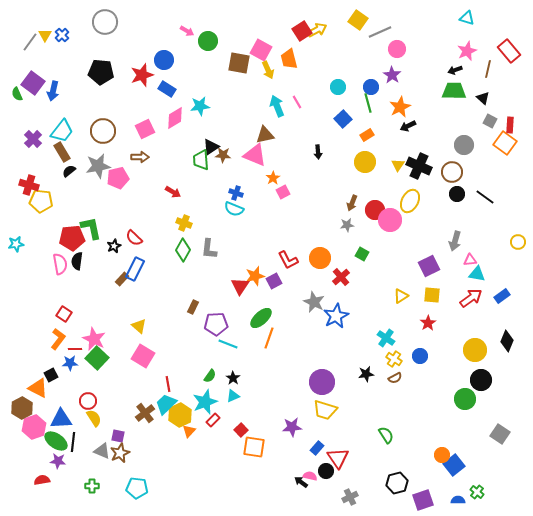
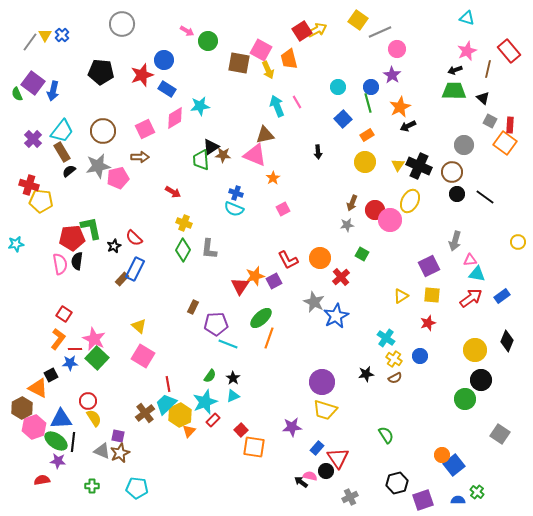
gray circle at (105, 22): moved 17 px right, 2 px down
pink square at (283, 192): moved 17 px down
red star at (428, 323): rotated 14 degrees clockwise
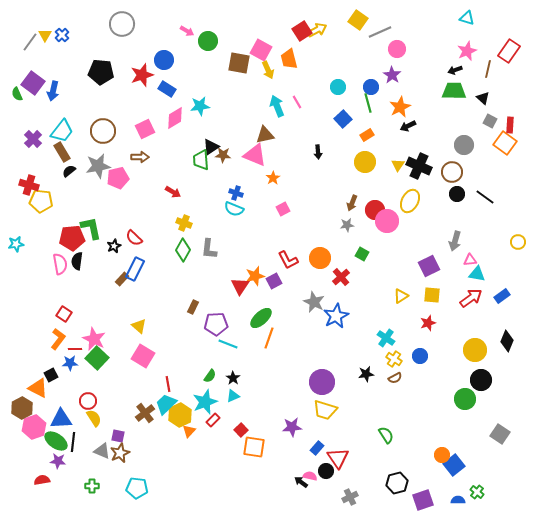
red rectangle at (509, 51): rotated 75 degrees clockwise
pink circle at (390, 220): moved 3 px left, 1 px down
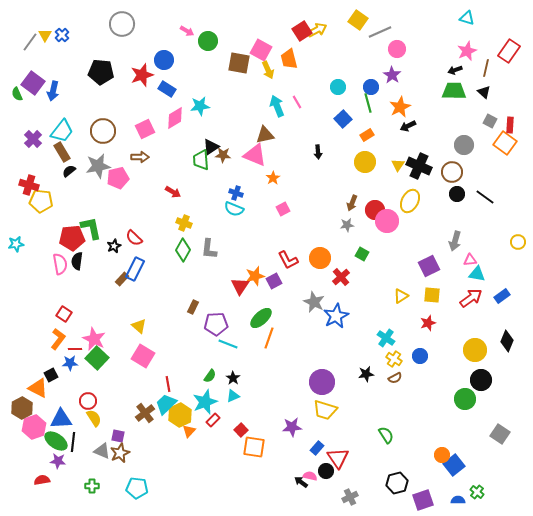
brown line at (488, 69): moved 2 px left, 1 px up
black triangle at (483, 98): moved 1 px right, 6 px up
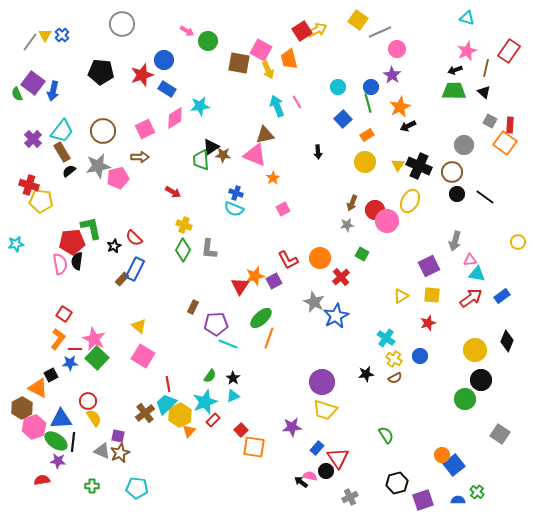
yellow cross at (184, 223): moved 2 px down
red pentagon at (72, 238): moved 4 px down
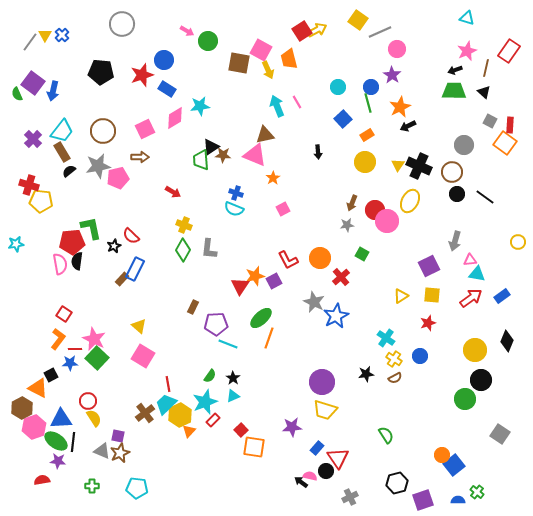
red semicircle at (134, 238): moved 3 px left, 2 px up
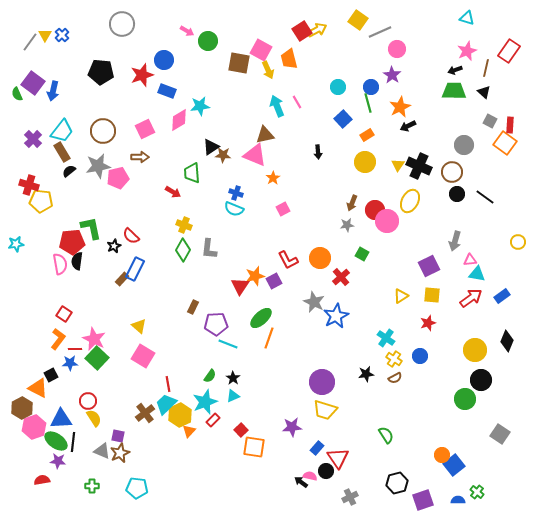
blue rectangle at (167, 89): moved 2 px down; rotated 12 degrees counterclockwise
pink diamond at (175, 118): moved 4 px right, 2 px down
green trapezoid at (201, 160): moved 9 px left, 13 px down
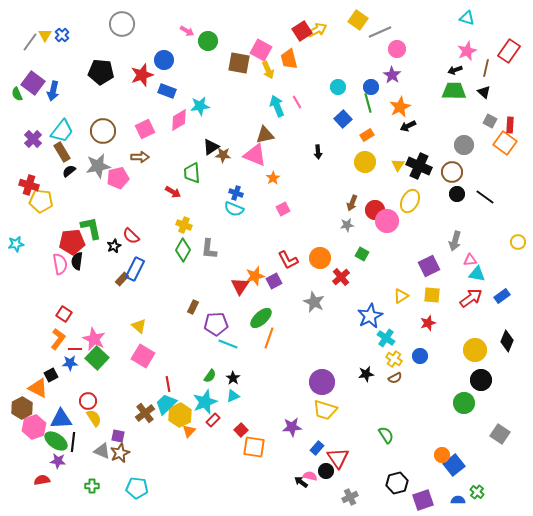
blue star at (336, 316): moved 34 px right
green circle at (465, 399): moved 1 px left, 4 px down
